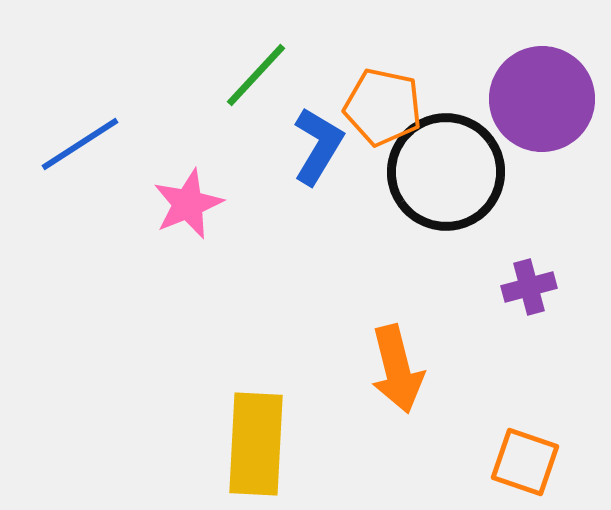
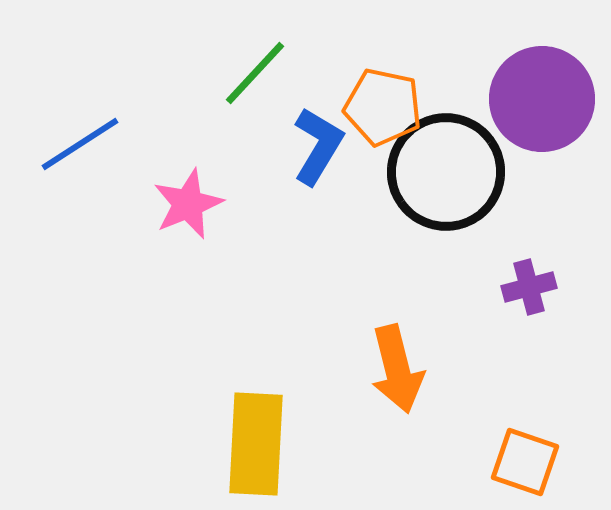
green line: moved 1 px left, 2 px up
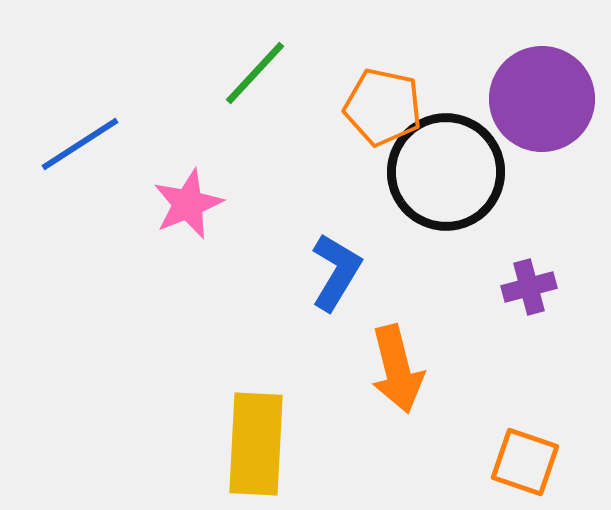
blue L-shape: moved 18 px right, 126 px down
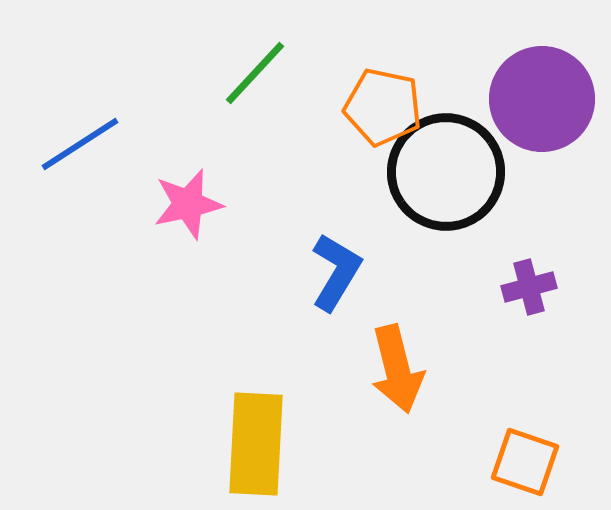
pink star: rotated 10 degrees clockwise
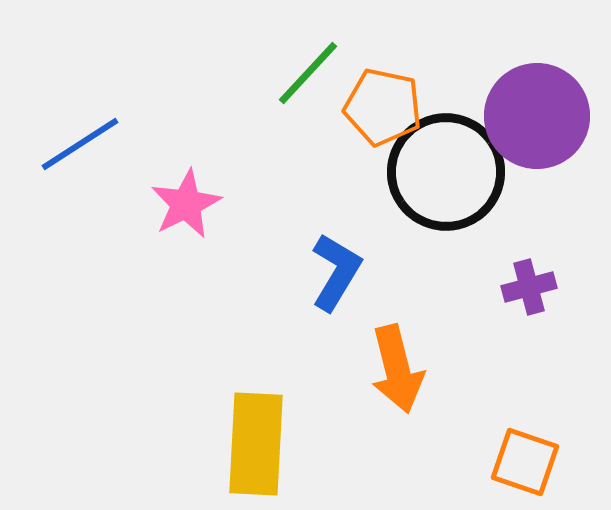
green line: moved 53 px right
purple circle: moved 5 px left, 17 px down
pink star: moved 2 px left; rotated 14 degrees counterclockwise
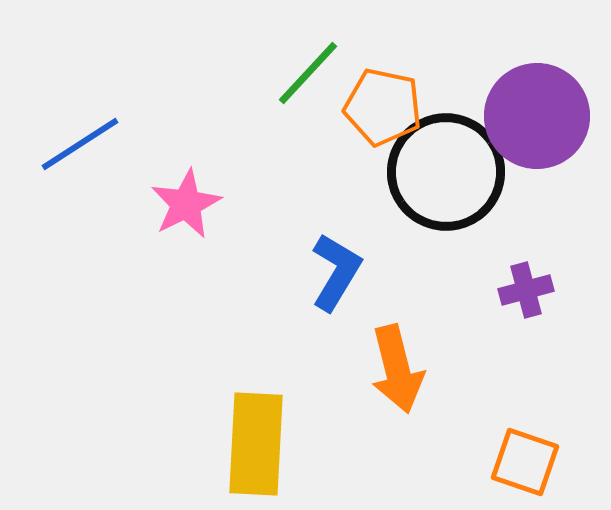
purple cross: moved 3 px left, 3 px down
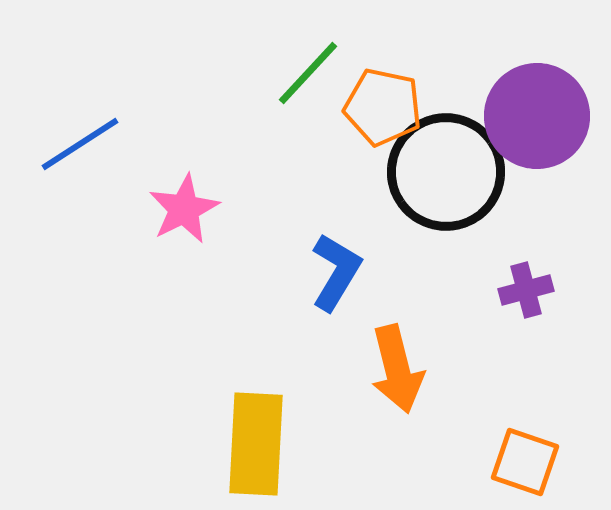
pink star: moved 2 px left, 5 px down
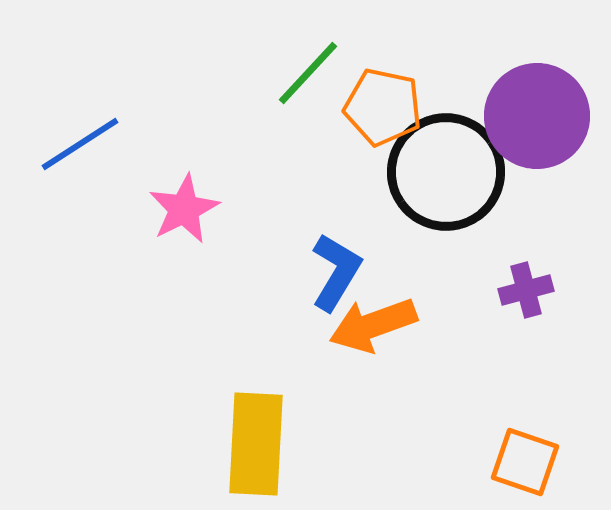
orange arrow: moved 24 px left, 44 px up; rotated 84 degrees clockwise
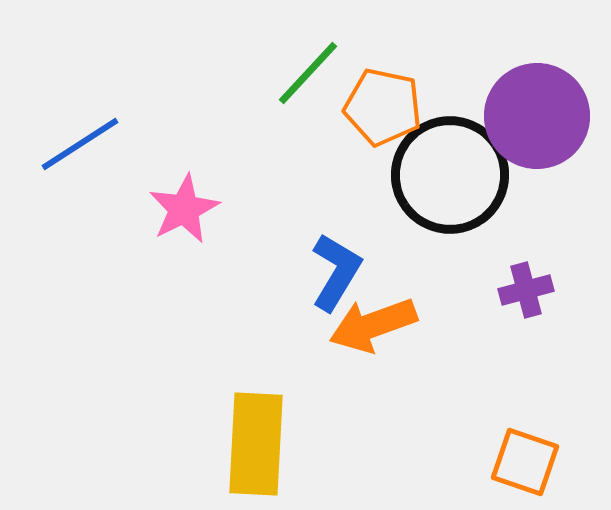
black circle: moved 4 px right, 3 px down
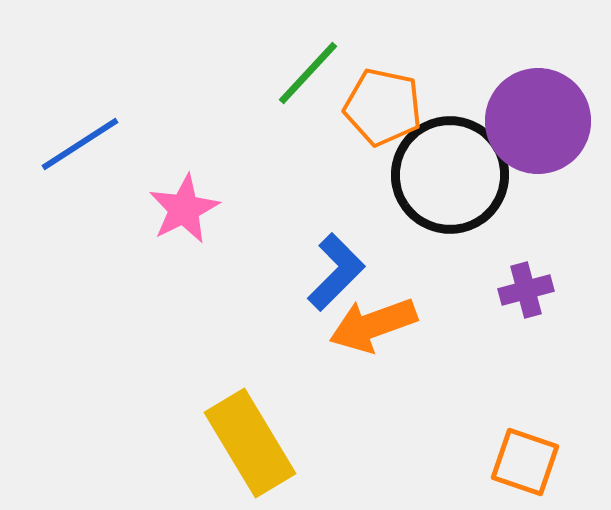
purple circle: moved 1 px right, 5 px down
blue L-shape: rotated 14 degrees clockwise
yellow rectangle: moved 6 px left, 1 px up; rotated 34 degrees counterclockwise
